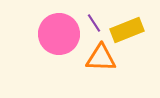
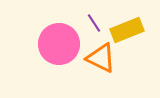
pink circle: moved 10 px down
orange triangle: rotated 24 degrees clockwise
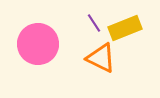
yellow rectangle: moved 2 px left, 2 px up
pink circle: moved 21 px left
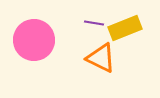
purple line: rotated 48 degrees counterclockwise
pink circle: moved 4 px left, 4 px up
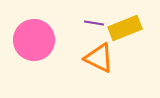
orange triangle: moved 2 px left
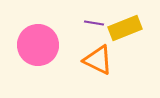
pink circle: moved 4 px right, 5 px down
orange triangle: moved 1 px left, 2 px down
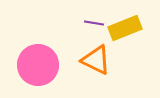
pink circle: moved 20 px down
orange triangle: moved 2 px left
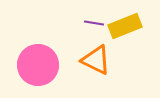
yellow rectangle: moved 2 px up
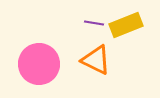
yellow rectangle: moved 1 px right, 1 px up
pink circle: moved 1 px right, 1 px up
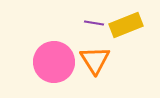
orange triangle: moved 1 px left; rotated 32 degrees clockwise
pink circle: moved 15 px right, 2 px up
